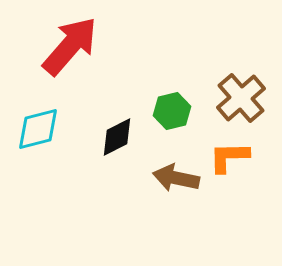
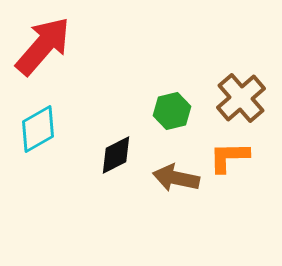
red arrow: moved 27 px left
cyan diamond: rotated 15 degrees counterclockwise
black diamond: moved 1 px left, 18 px down
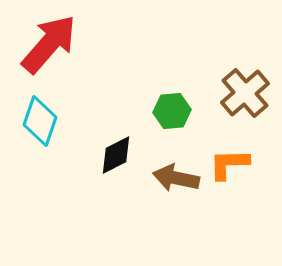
red arrow: moved 6 px right, 2 px up
brown cross: moved 4 px right, 5 px up
green hexagon: rotated 9 degrees clockwise
cyan diamond: moved 2 px right, 8 px up; rotated 42 degrees counterclockwise
orange L-shape: moved 7 px down
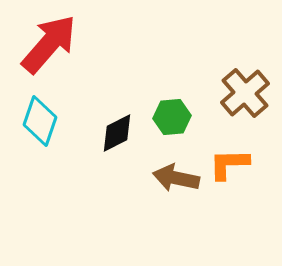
green hexagon: moved 6 px down
black diamond: moved 1 px right, 22 px up
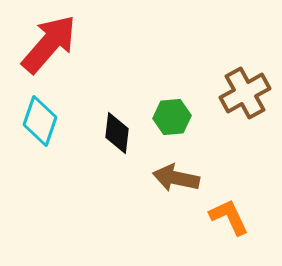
brown cross: rotated 12 degrees clockwise
black diamond: rotated 57 degrees counterclockwise
orange L-shape: moved 53 px down; rotated 66 degrees clockwise
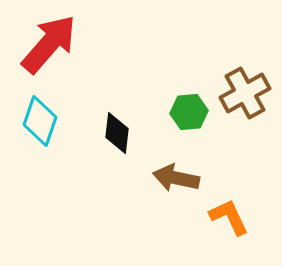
green hexagon: moved 17 px right, 5 px up
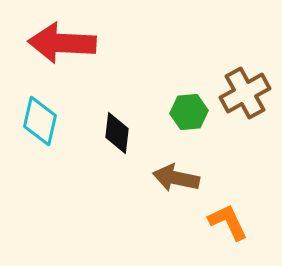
red arrow: moved 13 px right, 1 px up; rotated 128 degrees counterclockwise
cyan diamond: rotated 6 degrees counterclockwise
orange L-shape: moved 1 px left, 5 px down
